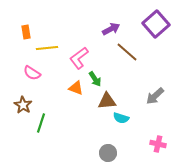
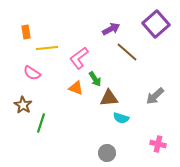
brown triangle: moved 2 px right, 3 px up
gray circle: moved 1 px left
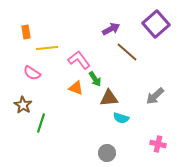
pink L-shape: moved 2 px down; rotated 90 degrees clockwise
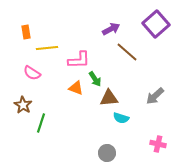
pink L-shape: rotated 125 degrees clockwise
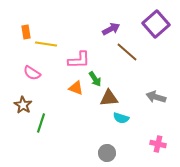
yellow line: moved 1 px left, 4 px up; rotated 15 degrees clockwise
gray arrow: moved 1 px right, 1 px down; rotated 60 degrees clockwise
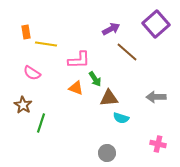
gray arrow: rotated 18 degrees counterclockwise
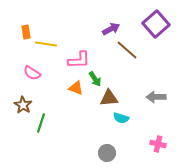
brown line: moved 2 px up
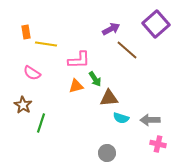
orange triangle: moved 2 px up; rotated 35 degrees counterclockwise
gray arrow: moved 6 px left, 23 px down
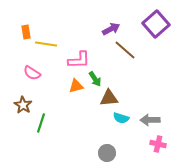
brown line: moved 2 px left
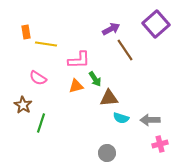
brown line: rotated 15 degrees clockwise
pink semicircle: moved 6 px right, 5 px down
pink cross: moved 2 px right; rotated 28 degrees counterclockwise
